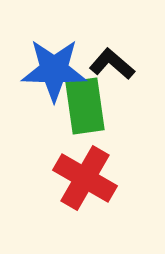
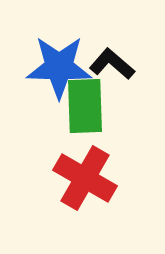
blue star: moved 5 px right, 3 px up
green rectangle: rotated 6 degrees clockwise
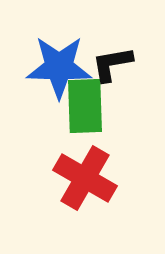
black L-shape: rotated 51 degrees counterclockwise
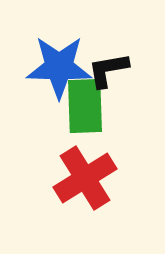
black L-shape: moved 4 px left, 6 px down
red cross: rotated 28 degrees clockwise
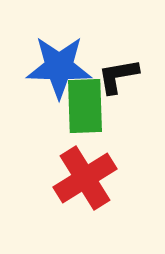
black L-shape: moved 10 px right, 6 px down
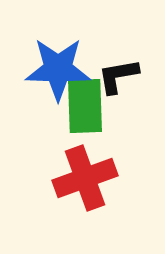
blue star: moved 1 px left, 2 px down
red cross: rotated 12 degrees clockwise
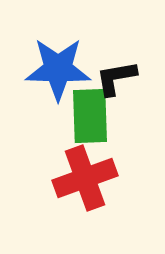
black L-shape: moved 2 px left, 2 px down
green rectangle: moved 5 px right, 10 px down
